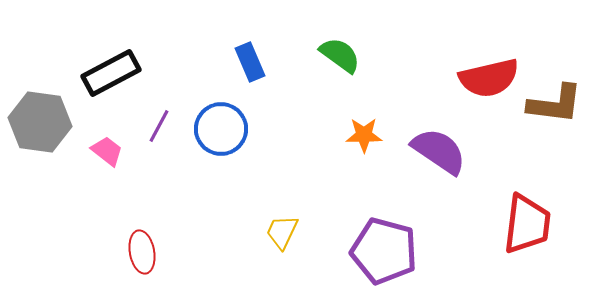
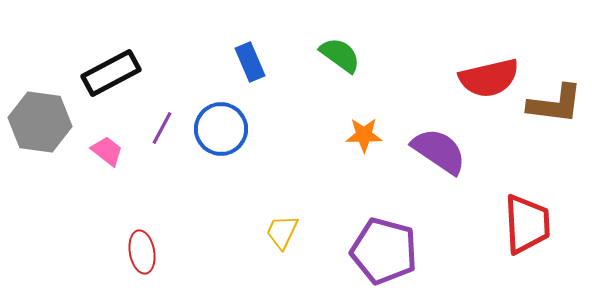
purple line: moved 3 px right, 2 px down
red trapezoid: rotated 10 degrees counterclockwise
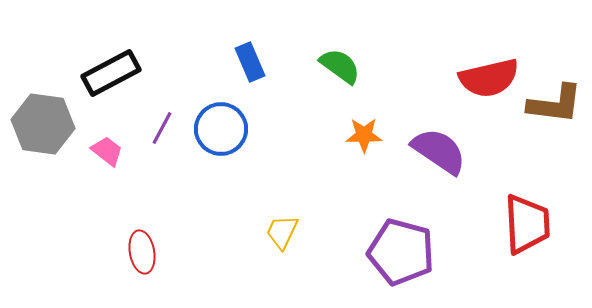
green semicircle: moved 11 px down
gray hexagon: moved 3 px right, 2 px down
purple pentagon: moved 17 px right, 1 px down
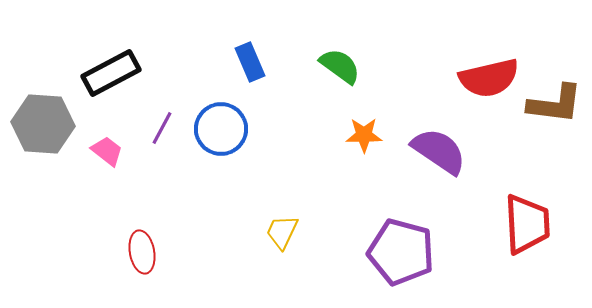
gray hexagon: rotated 4 degrees counterclockwise
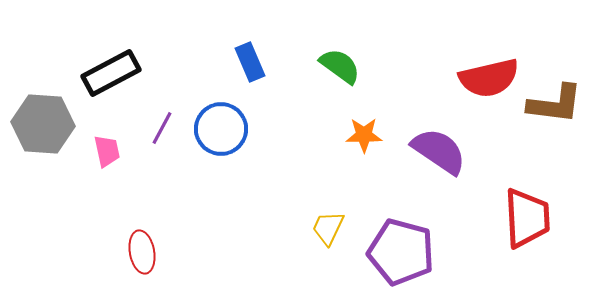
pink trapezoid: rotated 40 degrees clockwise
red trapezoid: moved 6 px up
yellow trapezoid: moved 46 px right, 4 px up
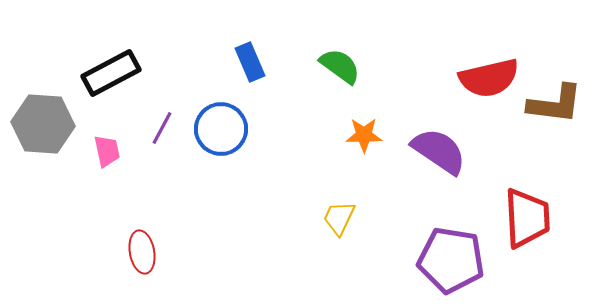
yellow trapezoid: moved 11 px right, 10 px up
purple pentagon: moved 50 px right, 8 px down; rotated 6 degrees counterclockwise
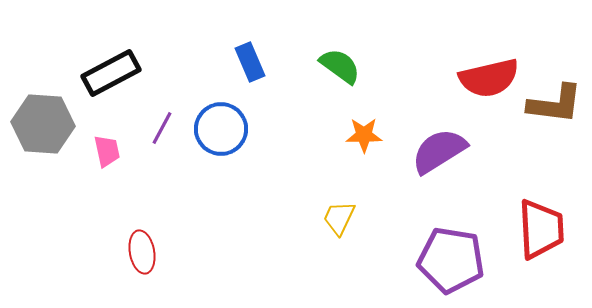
purple semicircle: rotated 66 degrees counterclockwise
red trapezoid: moved 14 px right, 11 px down
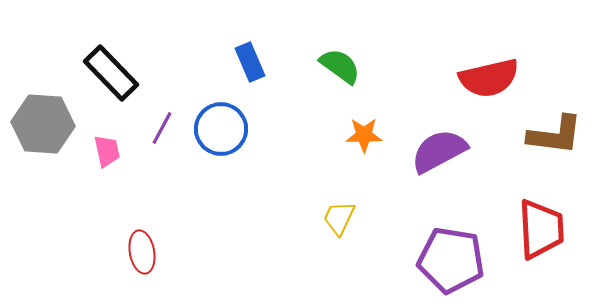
black rectangle: rotated 74 degrees clockwise
brown L-shape: moved 31 px down
purple semicircle: rotated 4 degrees clockwise
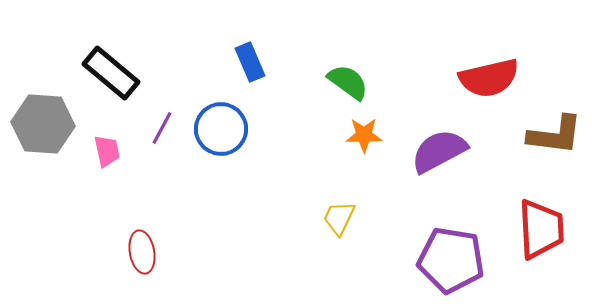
green semicircle: moved 8 px right, 16 px down
black rectangle: rotated 6 degrees counterclockwise
